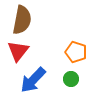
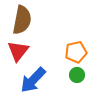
orange pentagon: rotated 30 degrees counterclockwise
green circle: moved 6 px right, 4 px up
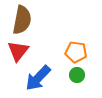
orange pentagon: rotated 20 degrees clockwise
blue arrow: moved 5 px right, 2 px up
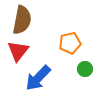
orange pentagon: moved 6 px left, 9 px up; rotated 20 degrees counterclockwise
green circle: moved 8 px right, 6 px up
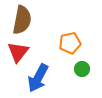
red triangle: moved 1 px down
green circle: moved 3 px left
blue arrow: rotated 16 degrees counterclockwise
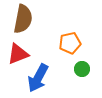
brown semicircle: moved 1 px right, 1 px up
red triangle: moved 2 px down; rotated 30 degrees clockwise
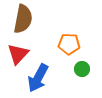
orange pentagon: moved 1 px left, 1 px down; rotated 15 degrees clockwise
red triangle: rotated 25 degrees counterclockwise
